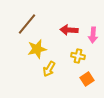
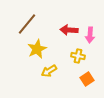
pink arrow: moved 3 px left
yellow star: rotated 12 degrees counterclockwise
yellow arrow: moved 2 px down; rotated 28 degrees clockwise
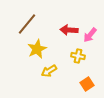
pink arrow: rotated 35 degrees clockwise
orange square: moved 5 px down
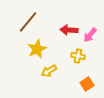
brown line: moved 1 px right, 2 px up
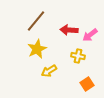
brown line: moved 8 px right, 1 px up
pink arrow: rotated 14 degrees clockwise
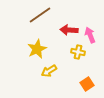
brown line: moved 4 px right, 6 px up; rotated 15 degrees clockwise
pink arrow: rotated 105 degrees clockwise
yellow cross: moved 4 px up
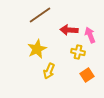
yellow arrow: rotated 35 degrees counterclockwise
orange square: moved 9 px up
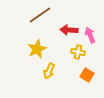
orange square: rotated 24 degrees counterclockwise
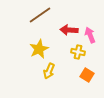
yellow star: moved 2 px right
